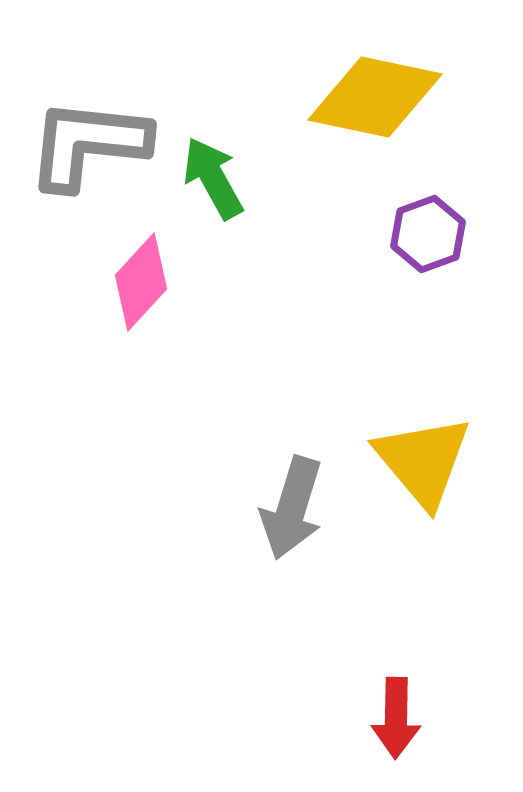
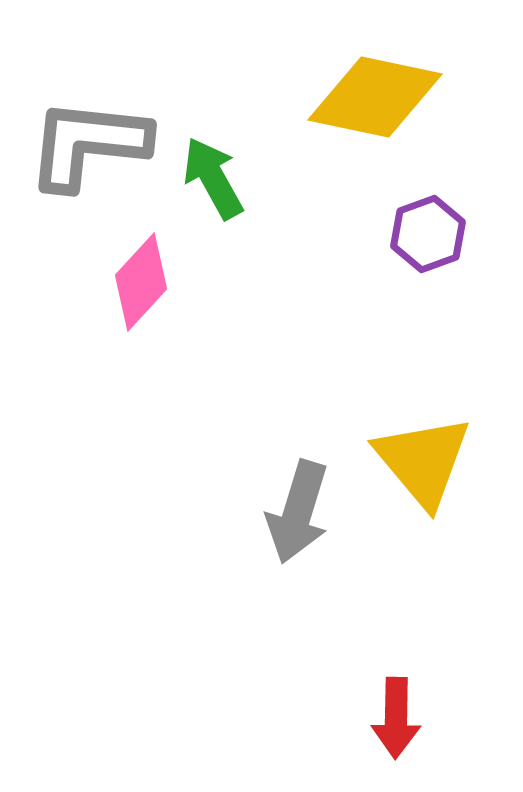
gray arrow: moved 6 px right, 4 px down
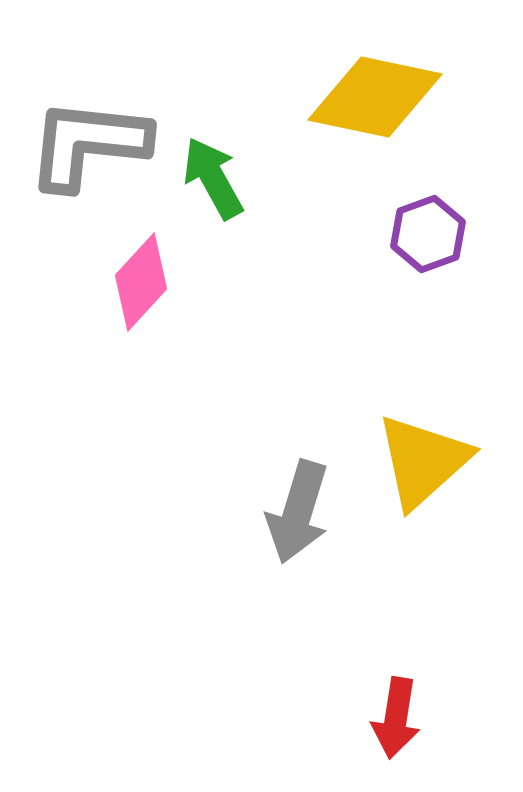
yellow triangle: rotated 28 degrees clockwise
red arrow: rotated 8 degrees clockwise
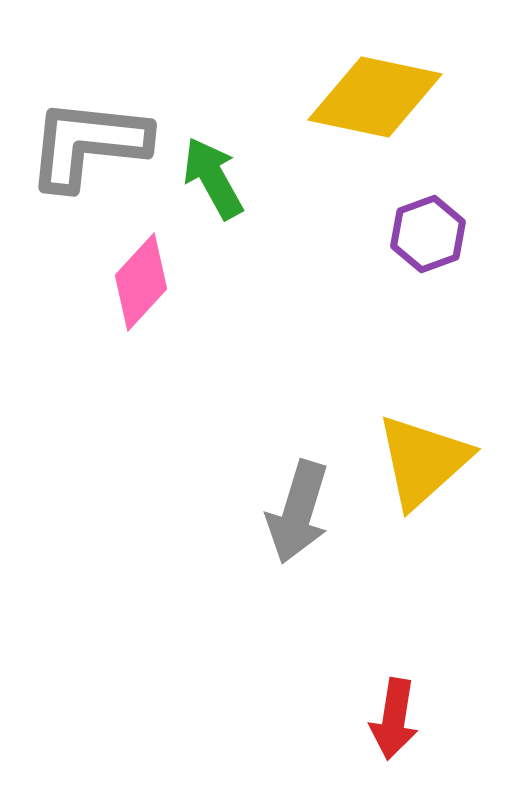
red arrow: moved 2 px left, 1 px down
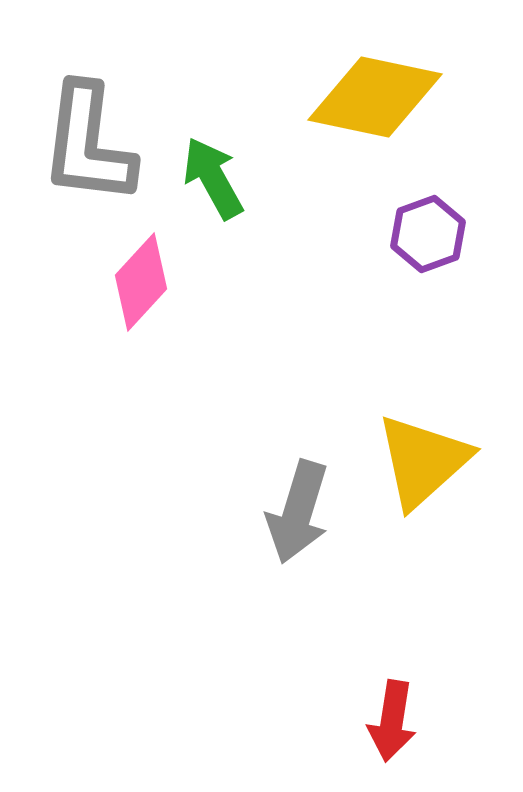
gray L-shape: rotated 89 degrees counterclockwise
red arrow: moved 2 px left, 2 px down
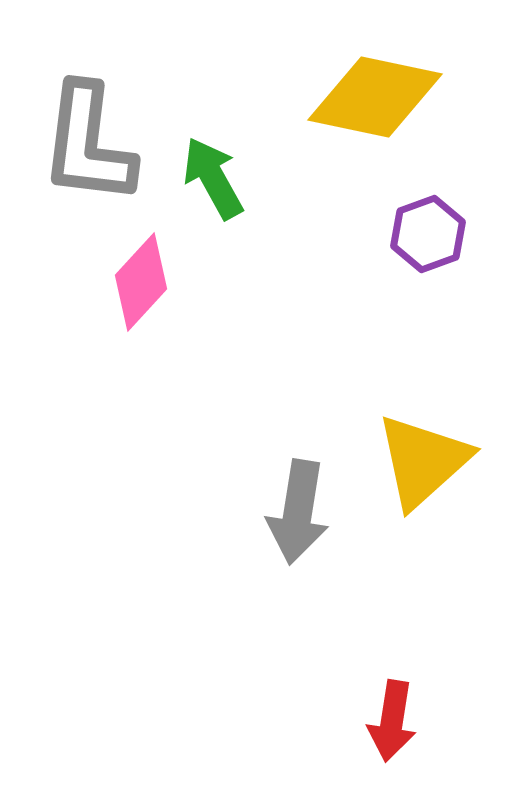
gray arrow: rotated 8 degrees counterclockwise
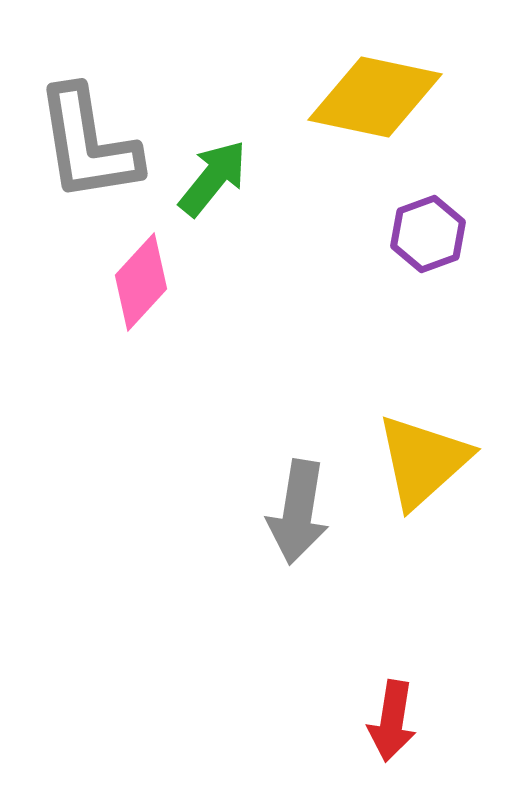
gray L-shape: rotated 16 degrees counterclockwise
green arrow: rotated 68 degrees clockwise
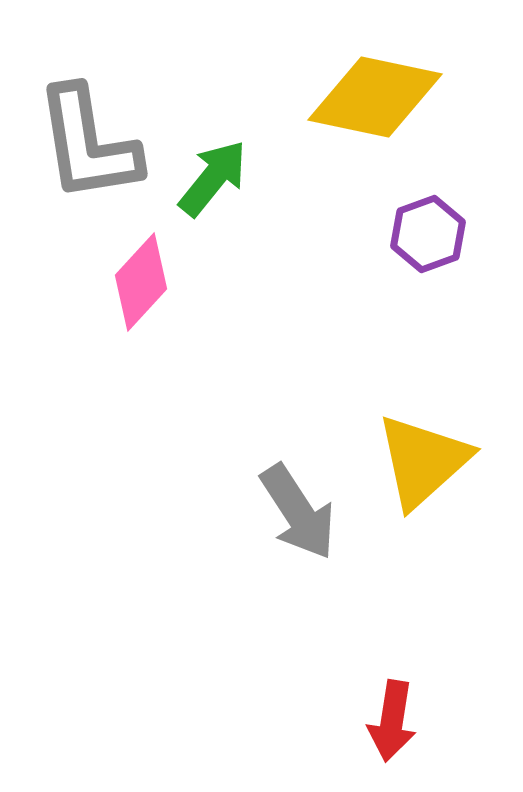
gray arrow: rotated 42 degrees counterclockwise
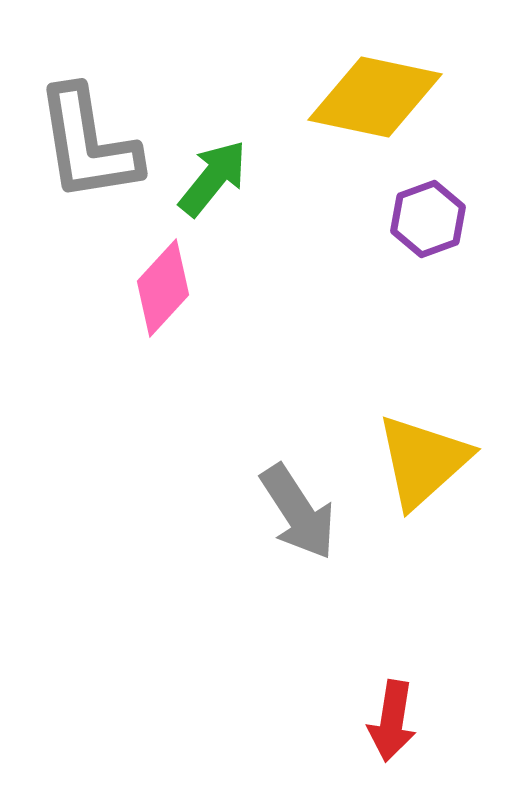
purple hexagon: moved 15 px up
pink diamond: moved 22 px right, 6 px down
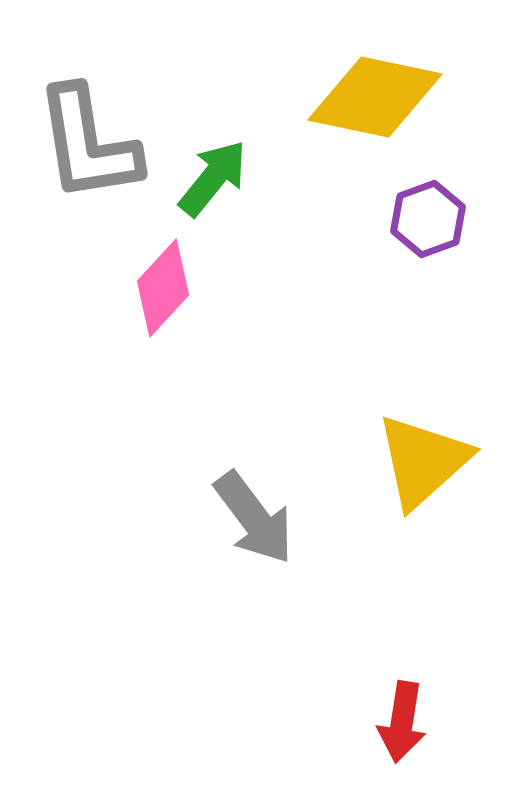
gray arrow: moved 44 px left, 6 px down; rotated 4 degrees counterclockwise
red arrow: moved 10 px right, 1 px down
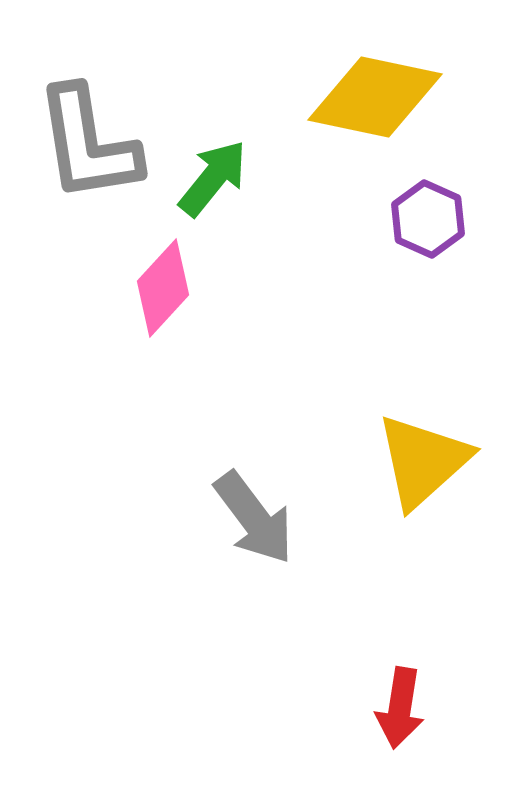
purple hexagon: rotated 16 degrees counterclockwise
red arrow: moved 2 px left, 14 px up
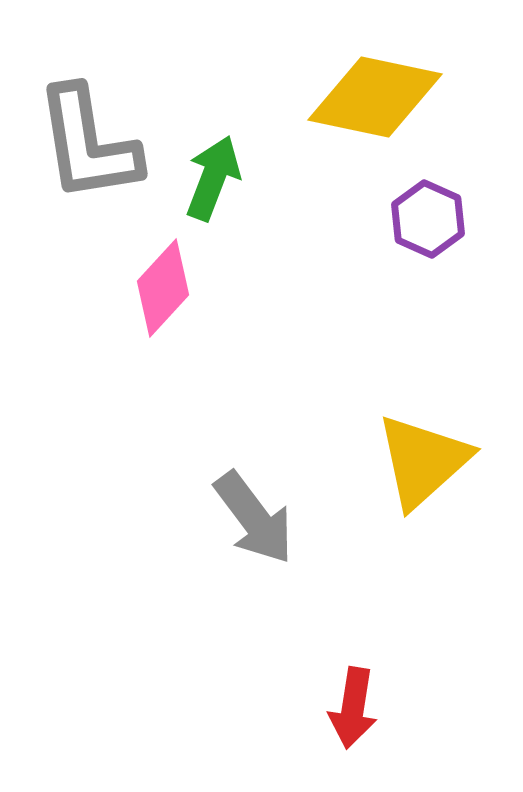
green arrow: rotated 18 degrees counterclockwise
red arrow: moved 47 px left
